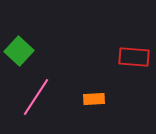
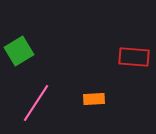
green square: rotated 16 degrees clockwise
pink line: moved 6 px down
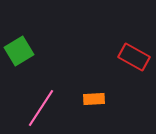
red rectangle: rotated 24 degrees clockwise
pink line: moved 5 px right, 5 px down
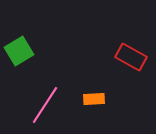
red rectangle: moved 3 px left
pink line: moved 4 px right, 3 px up
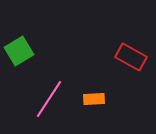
pink line: moved 4 px right, 6 px up
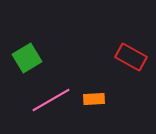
green square: moved 8 px right, 7 px down
pink line: moved 2 px right, 1 px down; rotated 27 degrees clockwise
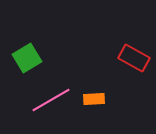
red rectangle: moved 3 px right, 1 px down
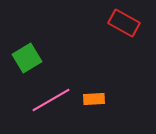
red rectangle: moved 10 px left, 35 px up
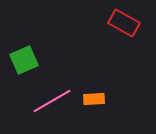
green square: moved 3 px left, 2 px down; rotated 8 degrees clockwise
pink line: moved 1 px right, 1 px down
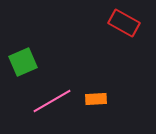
green square: moved 1 px left, 2 px down
orange rectangle: moved 2 px right
